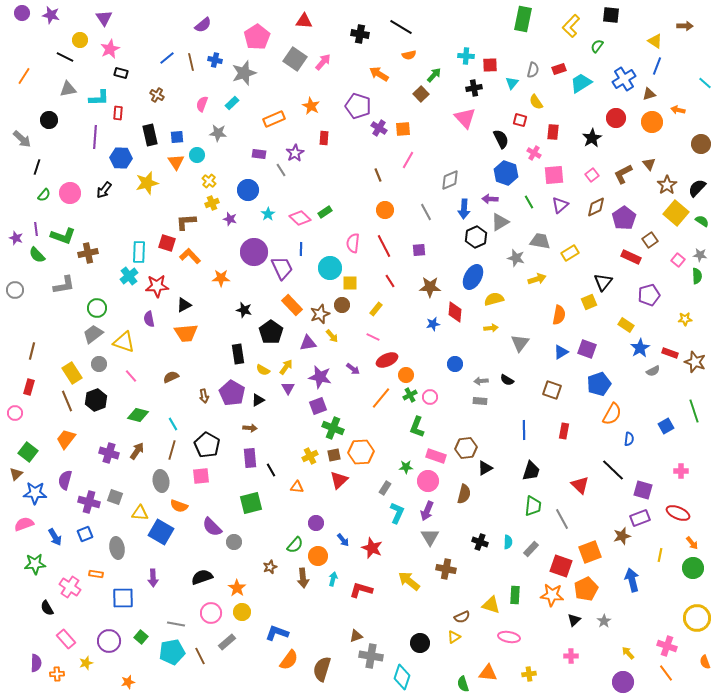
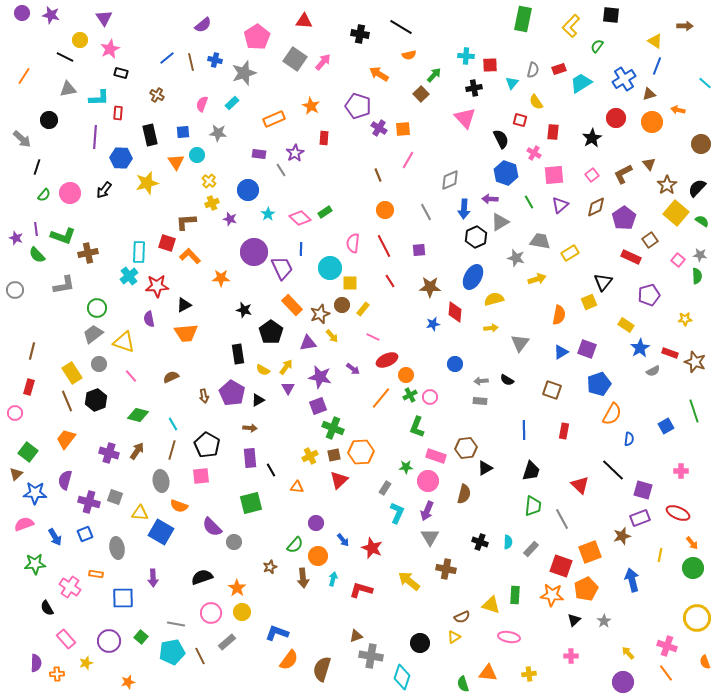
blue square at (177, 137): moved 6 px right, 5 px up
yellow rectangle at (376, 309): moved 13 px left
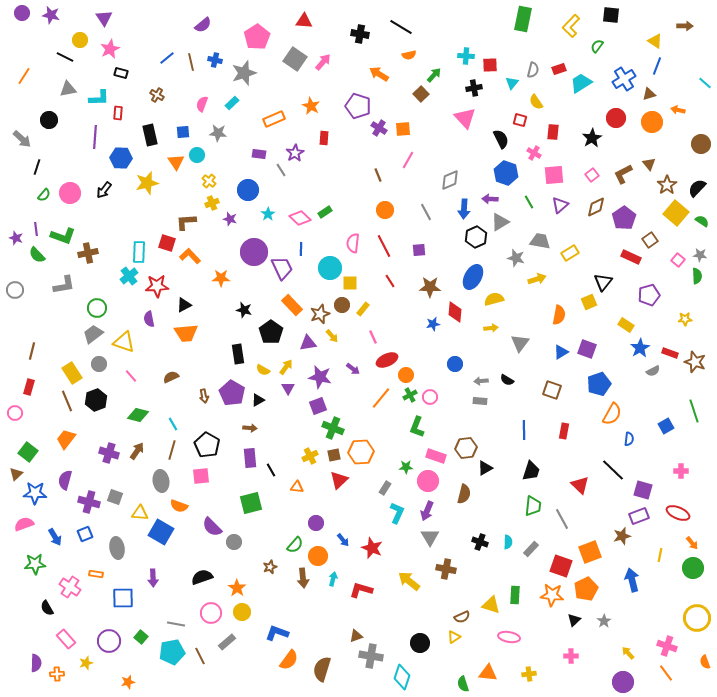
pink line at (373, 337): rotated 40 degrees clockwise
purple rectangle at (640, 518): moved 1 px left, 2 px up
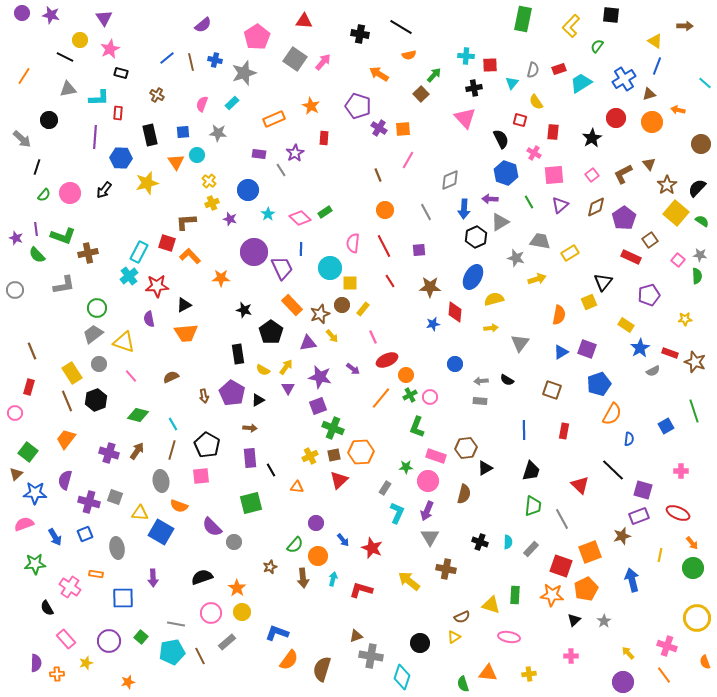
cyan rectangle at (139, 252): rotated 25 degrees clockwise
brown line at (32, 351): rotated 36 degrees counterclockwise
orange line at (666, 673): moved 2 px left, 2 px down
